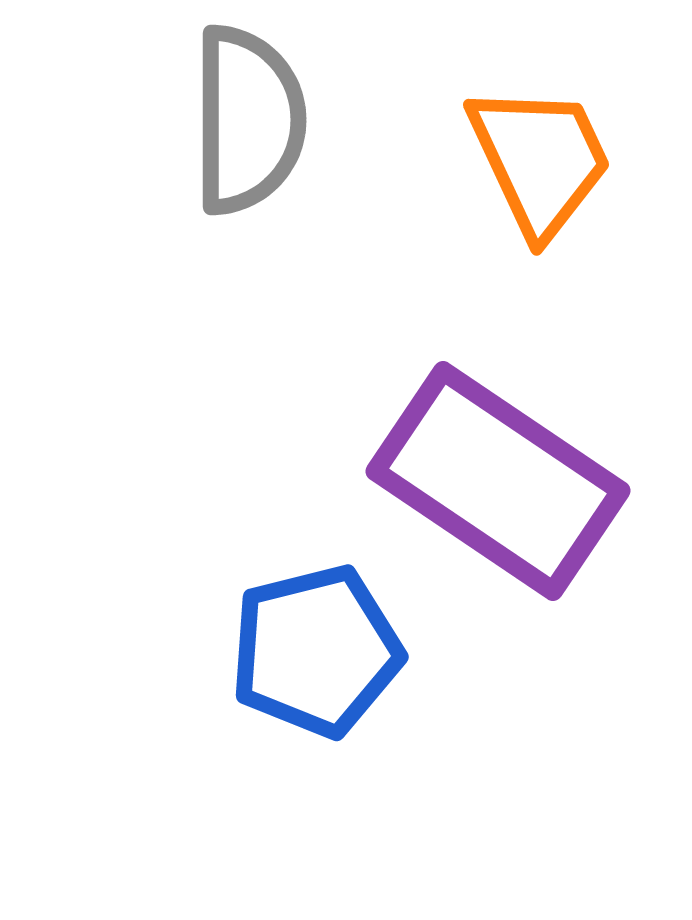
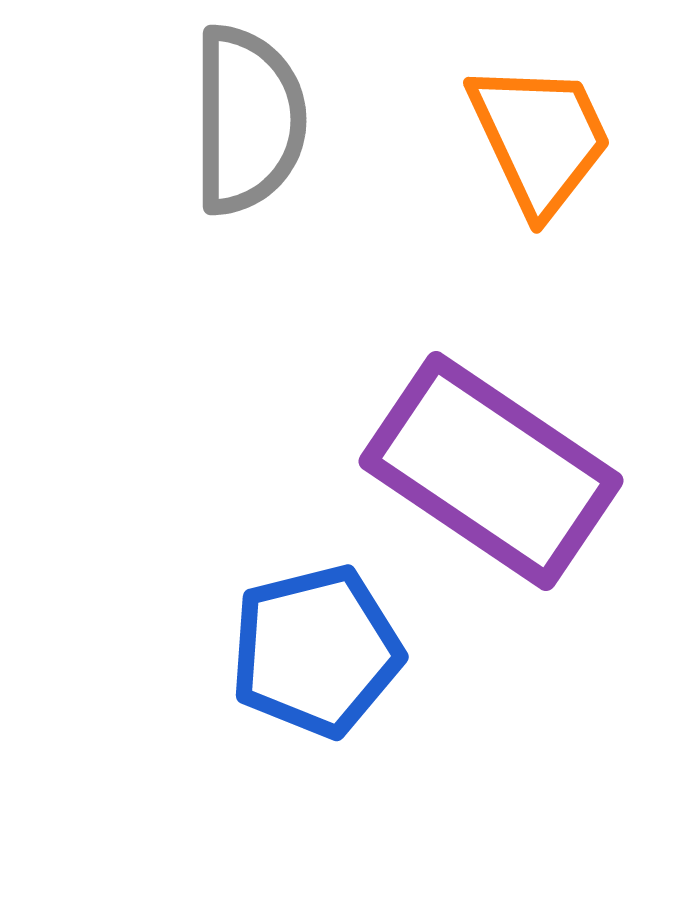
orange trapezoid: moved 22 px up
purple rectangle: moved 7 px left, 10 px up
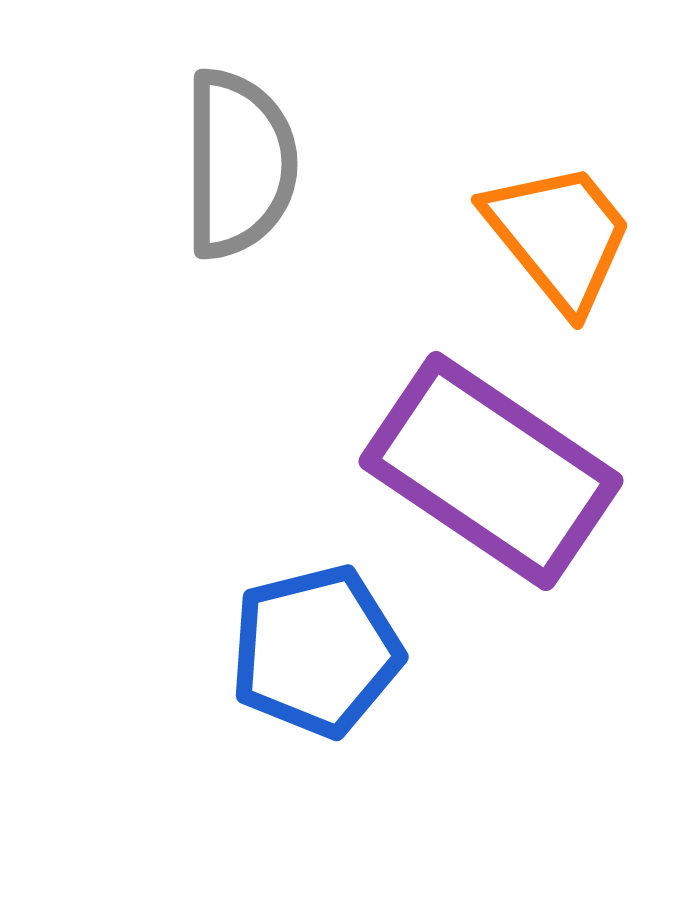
gray semicircle: moved 9 px left, 44 px down
orange trapezoid: moved 19 px right, 98 px down; rotated 14 degrees counterclockwise
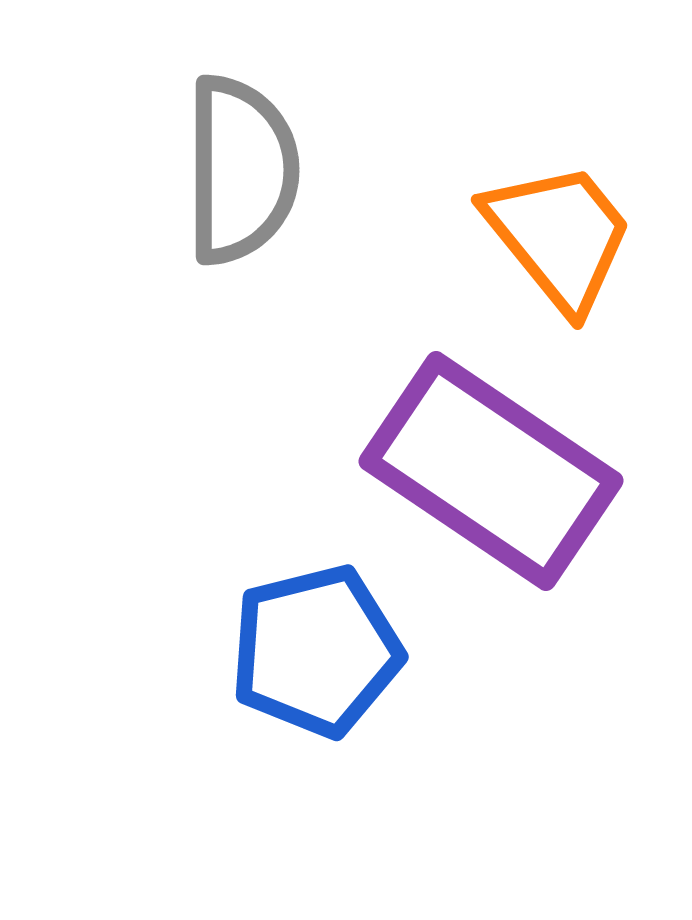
gray semicircle: moved 2 px right, 6 px down
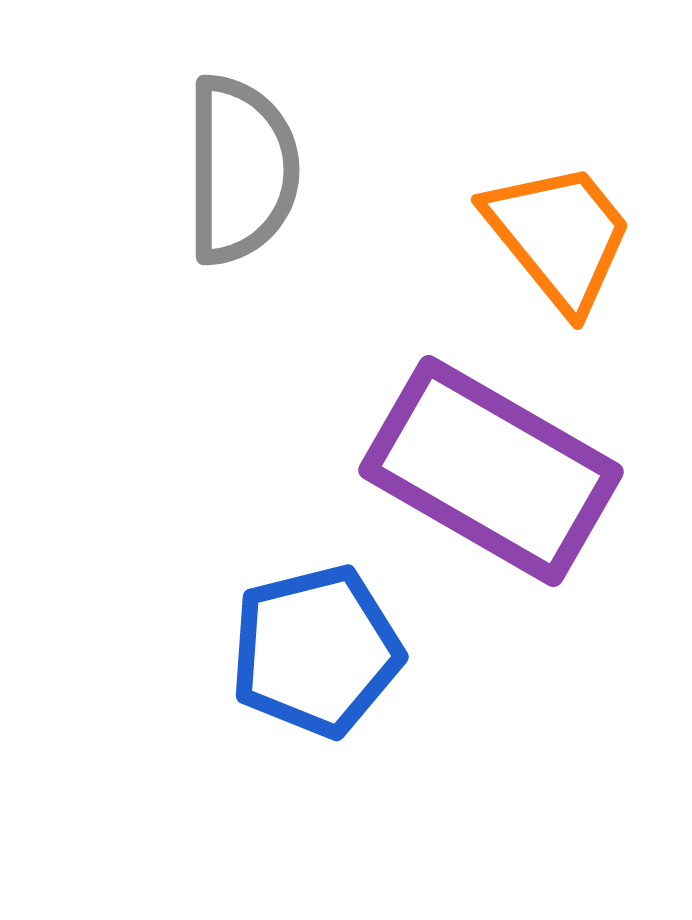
purple rectangle: rotated 4 degrees counterclockwise
